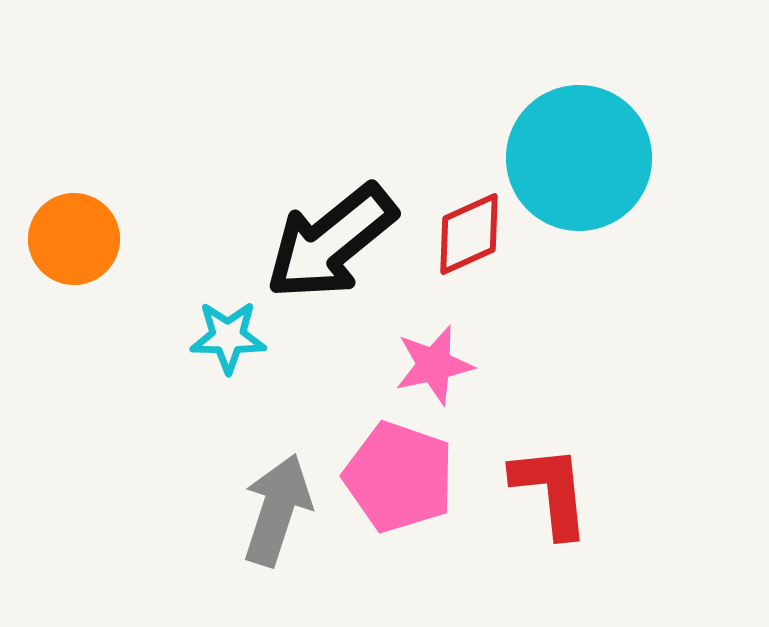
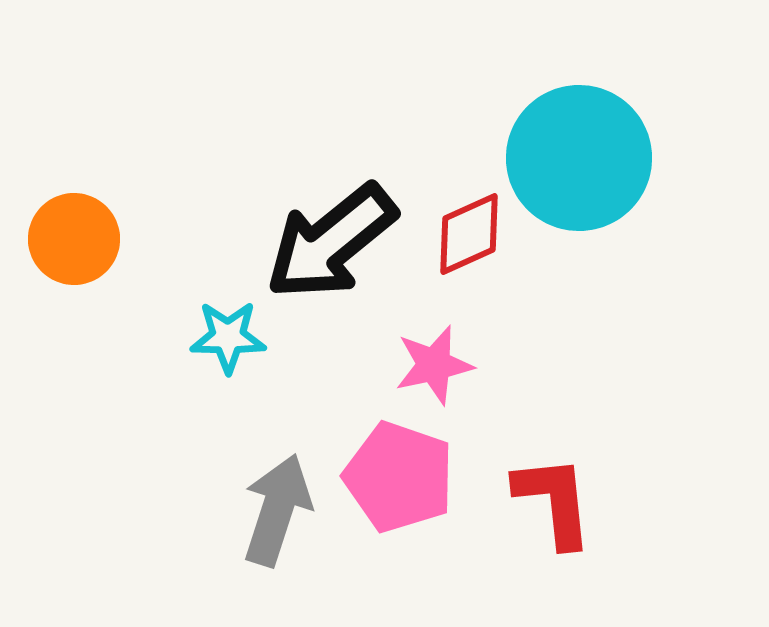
red L-shape: moved 3 px right, 10 px down
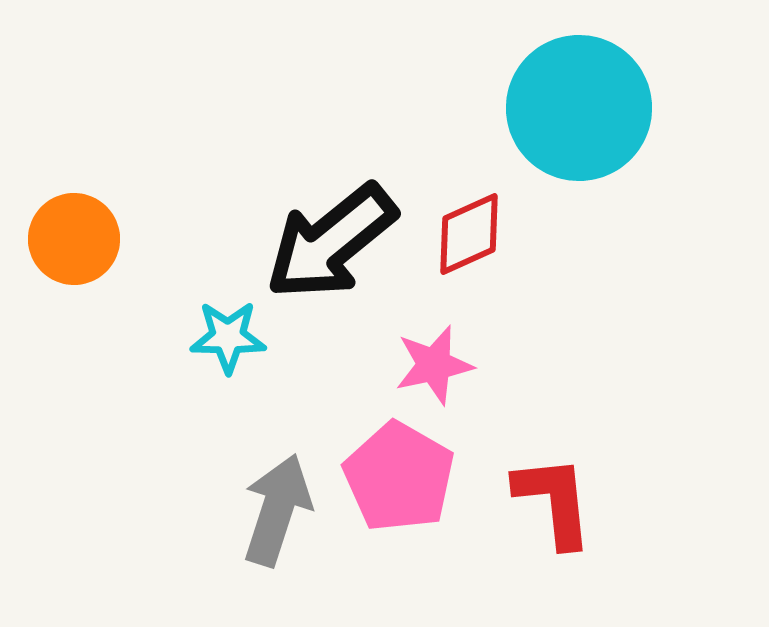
cyan circle: moved 50 px up
pink pentagon: rotated 11 degrees clockwise
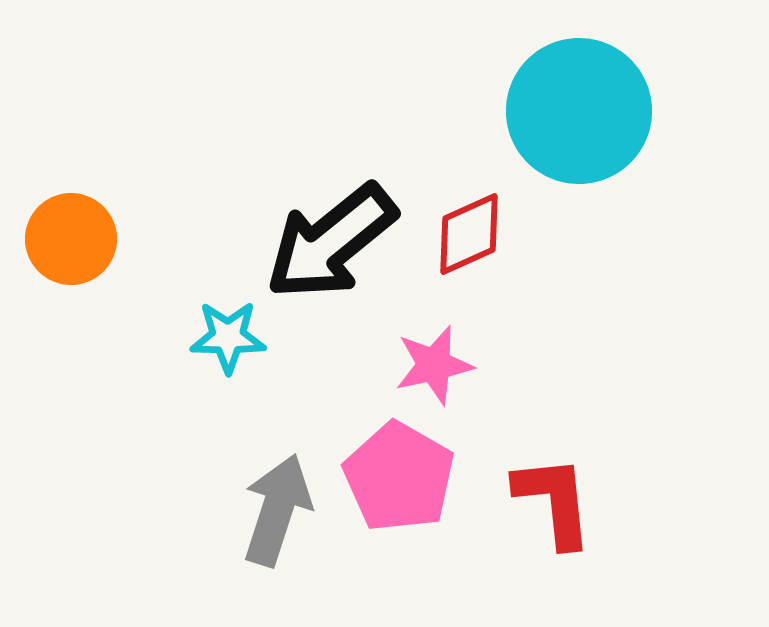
cyan circle: moved 3 px down
orange circle: moved 3 px left
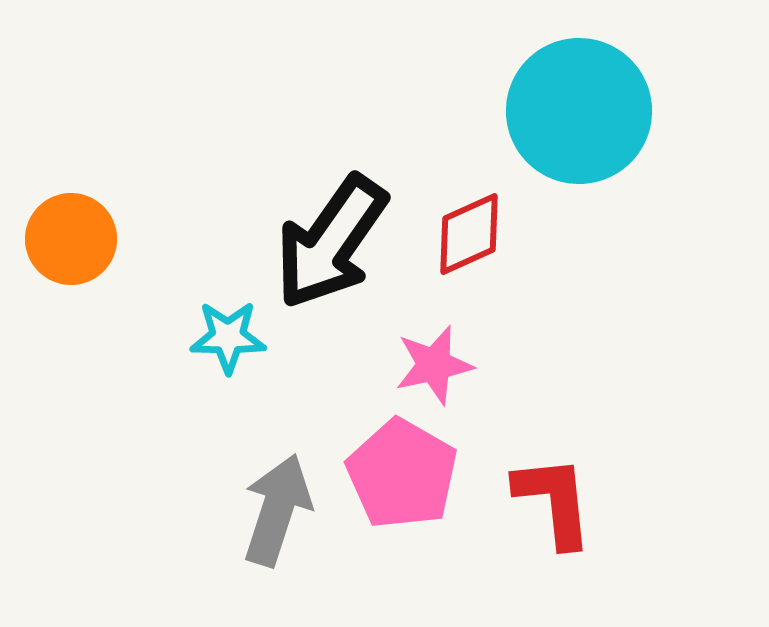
black arrow: rotated 16 degrees counterclockwise
pink pentagon: moved 3 px right, 3 px up
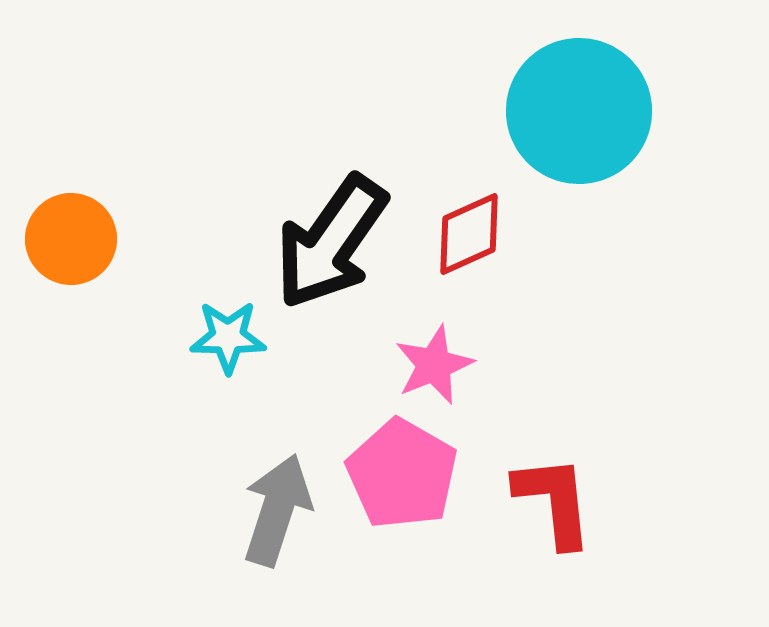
pink star: rotated 10 degrees counterclockwise
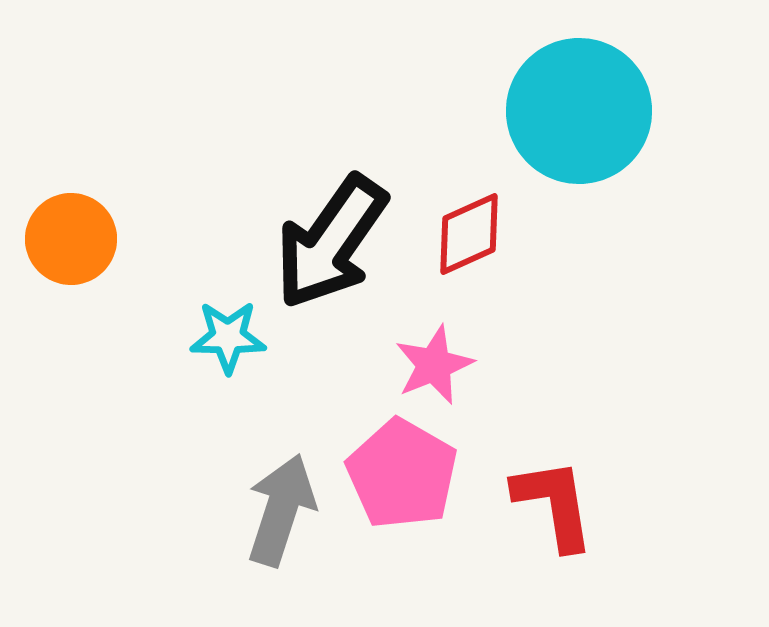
red L-shape: moved 3 px down; rotated 3 degrees counterclockwise
gray arrow: moved 4 px right
